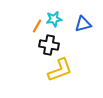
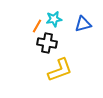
black cross: moved 2 px left, 2 px up
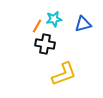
black cross: moved 2 px left, 1 px down
yellow L-shape: moved 4 px right, 4 px down
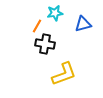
cyan star: moved 1 px right, 6 px up
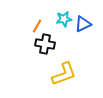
cyan star: moved 9 px right, 6 px down
blue triangle: rotated 12 degrees counterclockwise
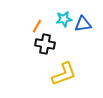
blue triangle: rotated 18 degrees clockwise
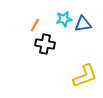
orange line: moved 2 px left, 1 px up
yellow L-shape: moved 21 px right, 2 px down
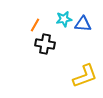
blue triangle: rotated 12 degrees clockwise
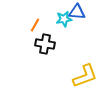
blue triangle: moved 6 px left, 12 px up
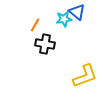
blue triangle: rotated 36 degrees clockwise
